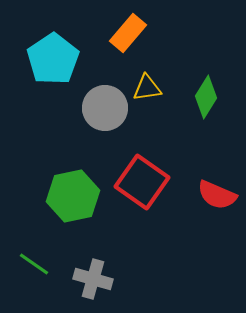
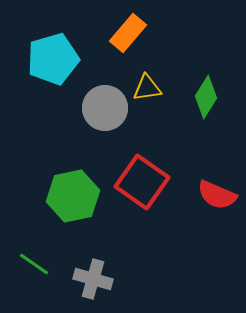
cyan pentagon: rotated 18 degrees clockwise
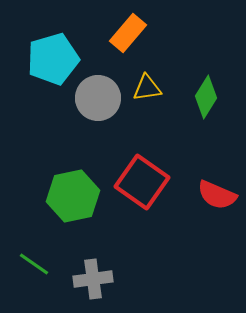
gray circle: moved 7 px left, 10 px up
gray cross: rotated 24 degrees counterclockwise
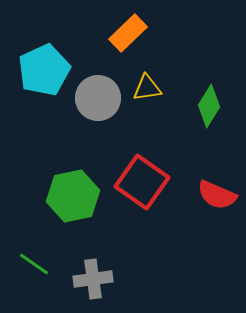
orange rectangle: rotated 6 degrees clockwise
cyan pentagon: moved 9 px left, 11 px down; rotated 9 degrees counterclockwise
green diamond: moved 3 px right, 9 px down
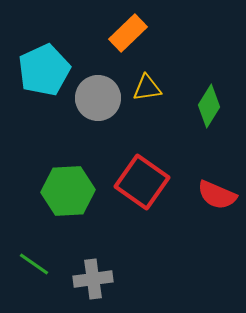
green hexagon: moved 5 px left, 5 px up; rotated 9 degrees clockwise
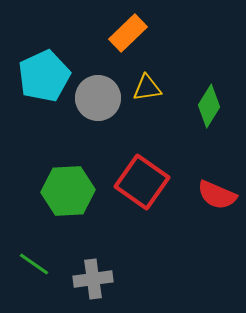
cyan pentagon: moved 6 px down
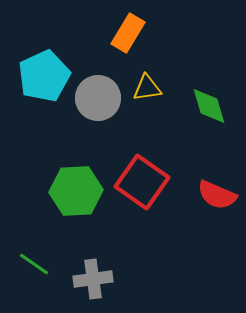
orange rectangle: rotated 15 degrees counterclockwise
green diamond: rotated 48 degrees counterclockwise
green hexagon: moved 8 px right
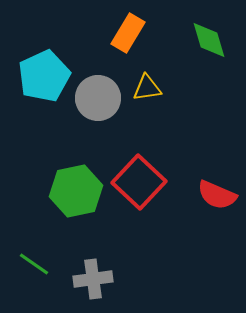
green diamond: moved 66 px up
red square: moved 3 px left; rotated 8 degrees clockwise
green hexagon: rotated 9 degrees counterclockwise
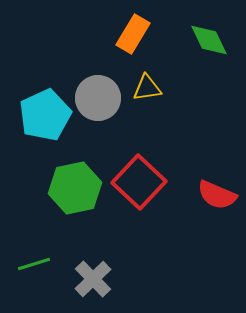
orange rectangle: moved 5 px right, 1 px down
green diamond: rotated 9 degrees counterclockwise
cyan pentagon: moved 1 px right, 39 px down
green hexagon: moved 1 px left, 3 px up
green line: rotated 52 degrees counterclockwise
gray cross: rotated 36 degrees counterclockwise
